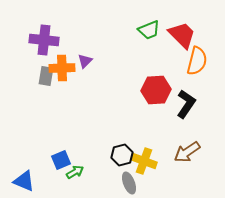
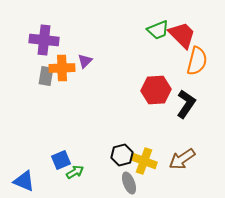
green trapezoid: moved 9 px right
brown arrow: moved 5 px left, 7 px down
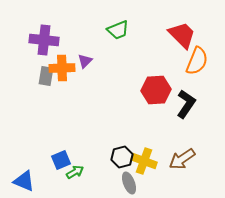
green trapezoid: moved 40 px left
orange semicircle: rotated 8 degrees clockwise
black hexagon: moved 2 px down
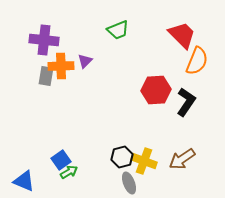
orange cross: moved 1 px left, 2 px up
black L-shape: moved 2 px up
blue square: rotated 12 degrees counterclockwise
green arrow: moved 6 px left
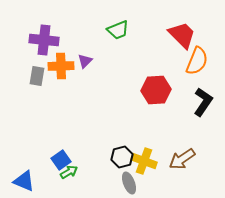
gray rectangle: moved 9 px left
black L-shape: moved 17 px right
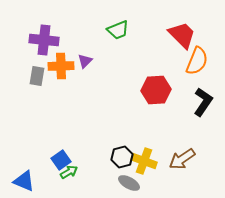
gray ellipse: rotated 40 degrees counterclockwise
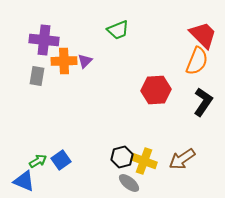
red trapezoid: moved 21 px right
orange cross: moved 3 px right, 5 px up
green arrow: moved 31 px left, 11 px up
gray ellipse: rotated 10 degrees clockwise
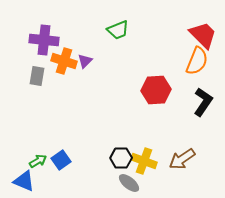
orange cross: rotated 20 degrees clockwise
black hexagon: moved 1 px left, 1 px down; rotated 15 degrees clockwise
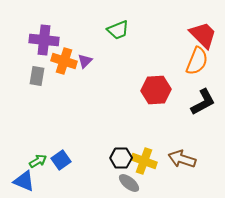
black L-shape: rotated 28 degrees clockwise
brown arrow: rotated 52 degrees clockwise
